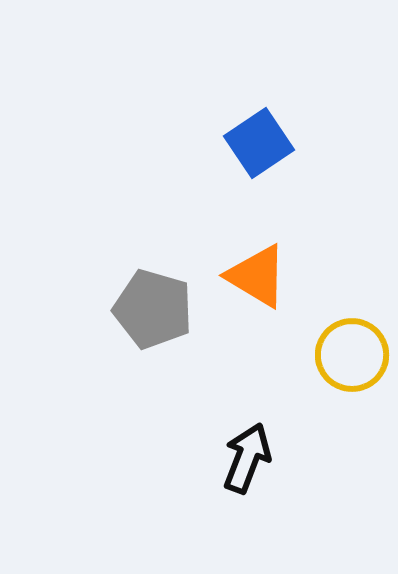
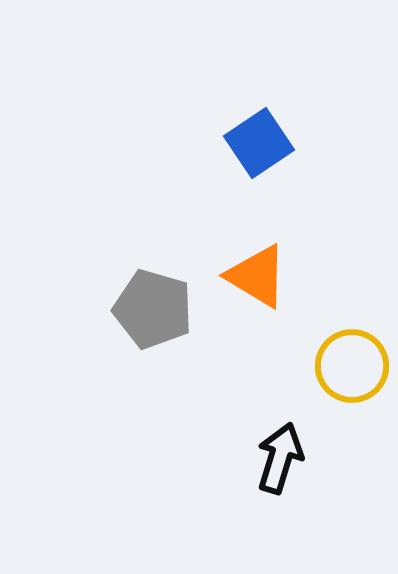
yellow circle: moved 11 px down
black arrow: moved 33 px right; rotated 4 degrees counterclockwise
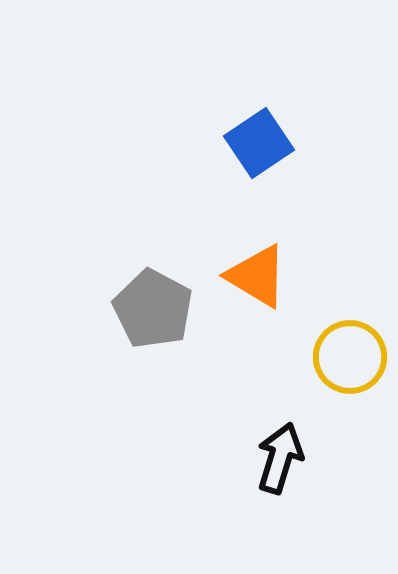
gray pentagon: rotated 12 degrees clockwise
yellow circle: moved 2 px left, 9 px up
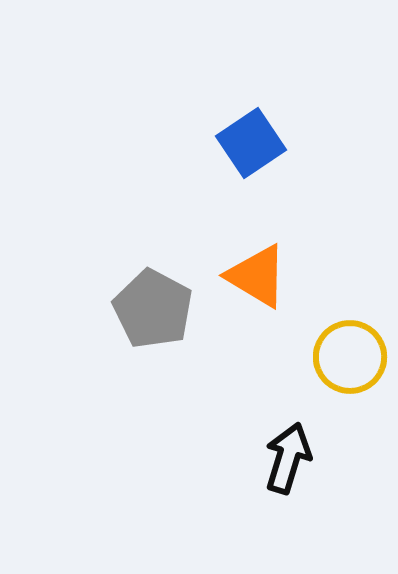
blue square: moved 8 px left
black arrow: moved 8 px right
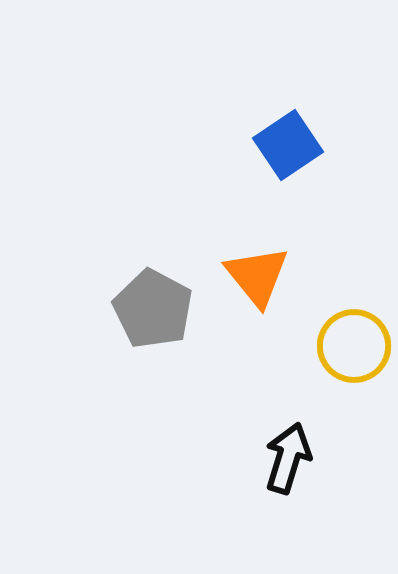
blue square: moved 37 px right, 2 px down
orange triangle: rotated 20 degrees clockwise
yellow circle: moved 4 px right, 11 px up
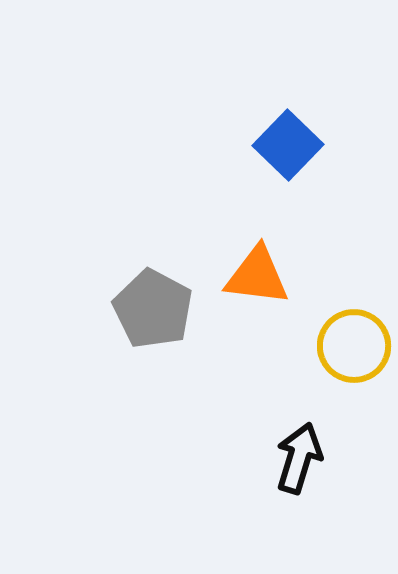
blue square: rotated 12 degrees counterclockwise
orange triangle: rotated 44 degrees counterclockwise
black arrow: moved 11 px right
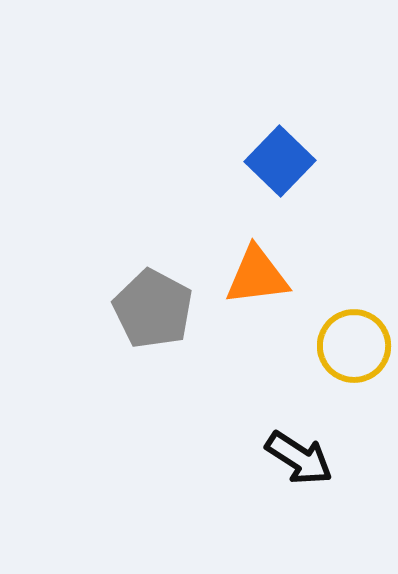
blue square: moved 8 px left, 16 px down
orange triangle: rotated 14 degrees counterclockwise
black arrow: rotated 106 degrees clockwise
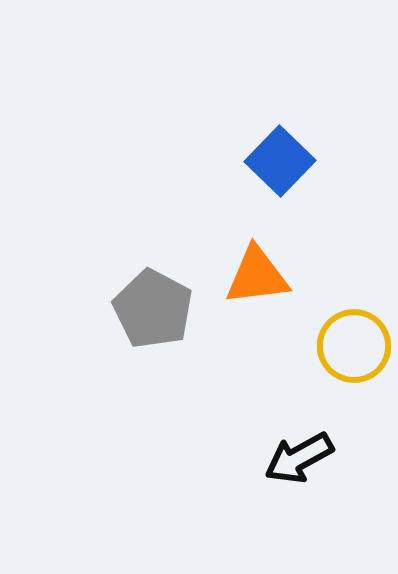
black arrow: rotated 118 degrees clockwise
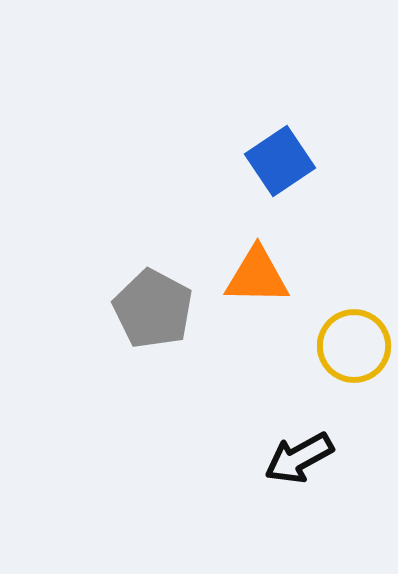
blue square: rotated 12 degrees clockwise
orange triangle: rotated 8 degrees clockwise
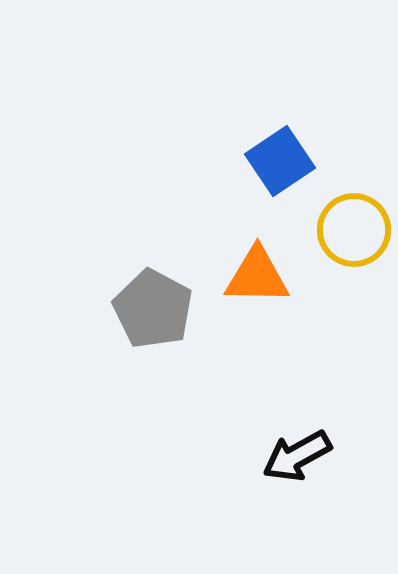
yellow circle: moved 116 px up
black arrow: moved 2 px left, 2 px up
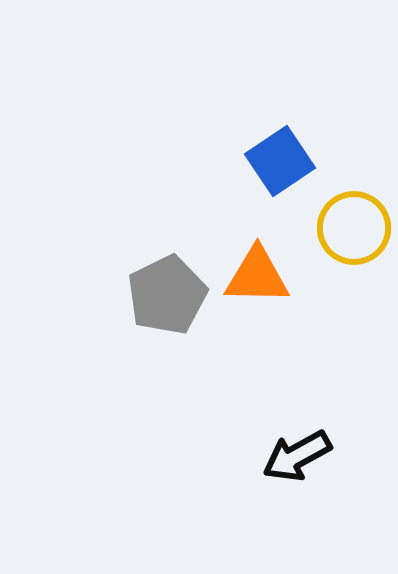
yellow circle: moved 2 px up
gray pentagon: moved 14 px right, 14 px up; rotated 18 degrees clockwise
